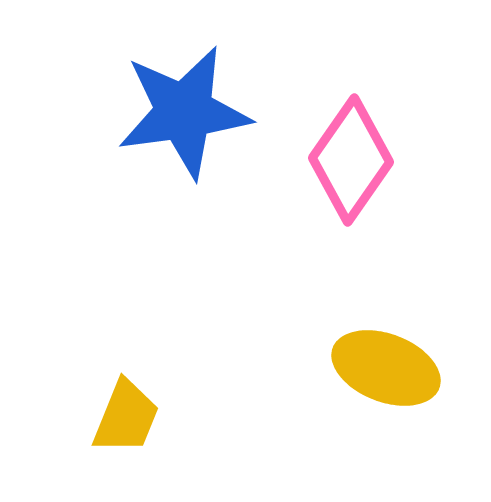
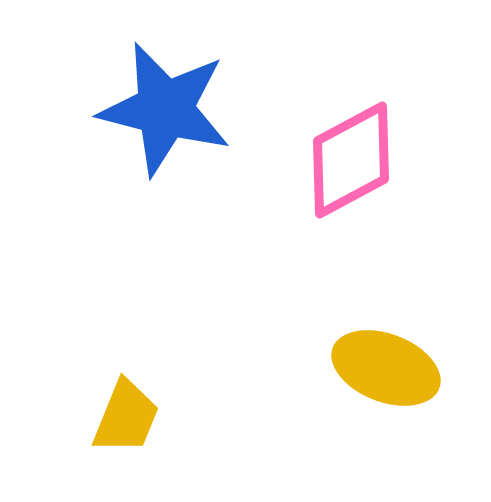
blue star: moved 19 px left, 3 px up; rotated 22 degrees clockwise
pink diamond: rotated 27 degrees clockwise
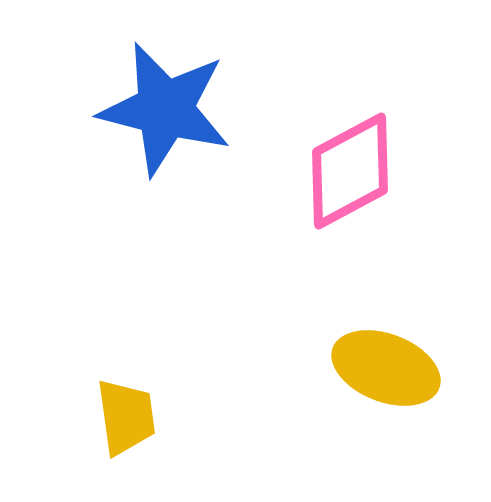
pink diamond: moved 1 px left, 11 px down
yellow trapezoid: rotated 30 degrees counterclockwise
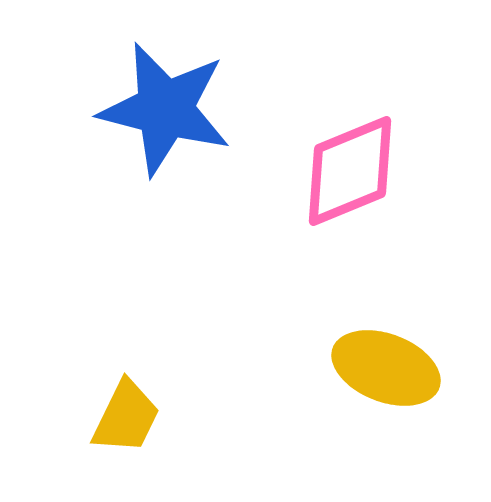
pink diamond: rotated 6 degrees clockwise
yellow trapezoid: rotated 34 degrees clockwise
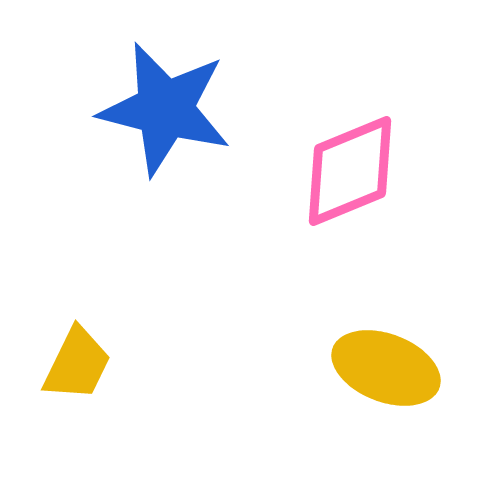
yellow trapezoid: moved 49 px left, 53 px up
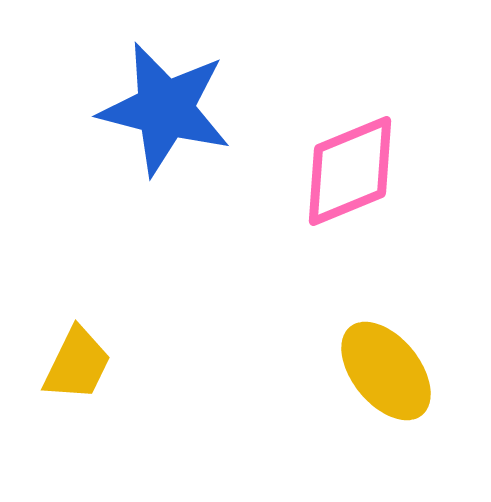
yellow ellipse: moved 3 px down; rotated 30 degrees clockwise
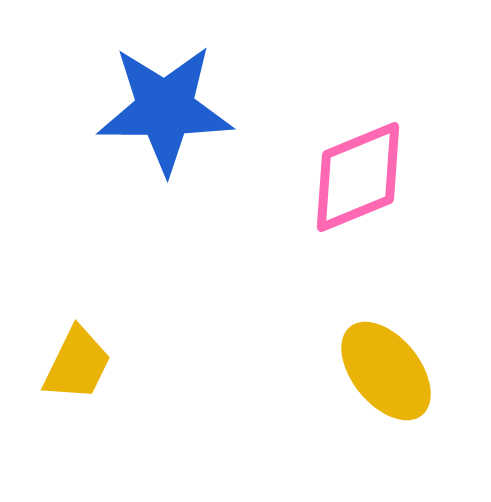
blue star: rotated 14 degrees counterclockwise
pink diamond: moved 8 px right, 6 px down
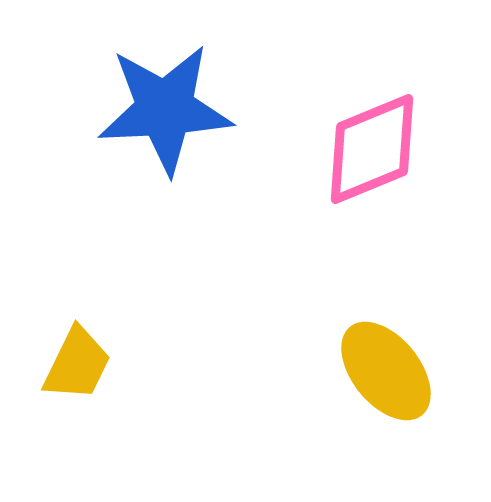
blue star: rotated 3 degrees counterclockwise
pink diamond: moved 14 px right, 28 px up
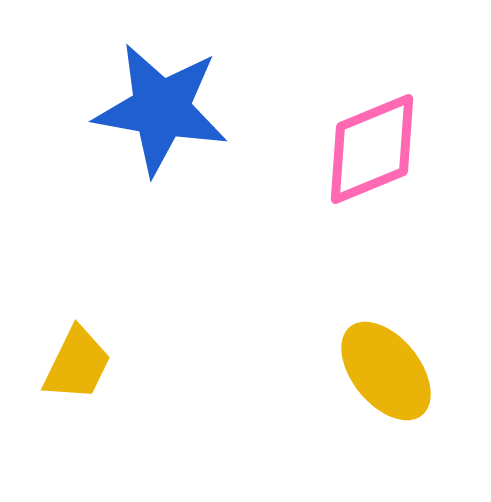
blue star: moved 4 px left; rotated 13 degrees clockwise
